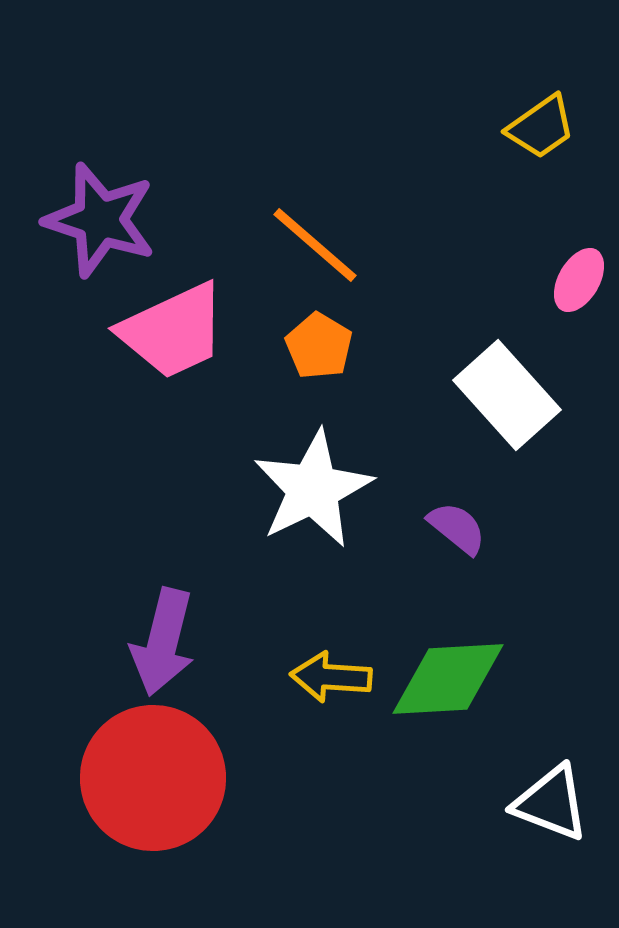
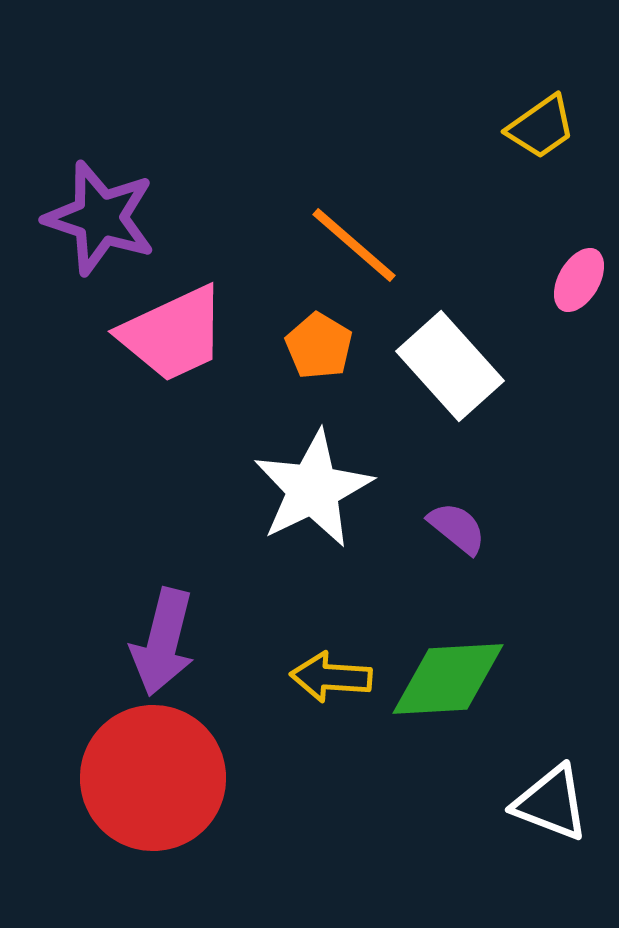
purple star: moved 2 px up
orange line: moved 39 px right
pink trapezoid: moved 3 px down
white rectangle: moved 57 px left, 29 px up
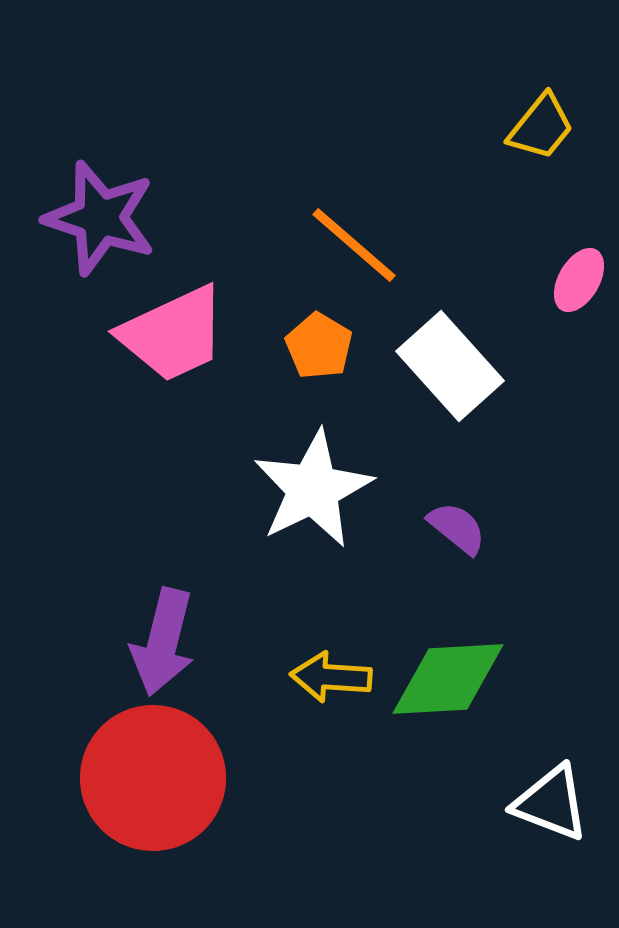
yellow trapezoid: rotated 16 degrees counterclockwise
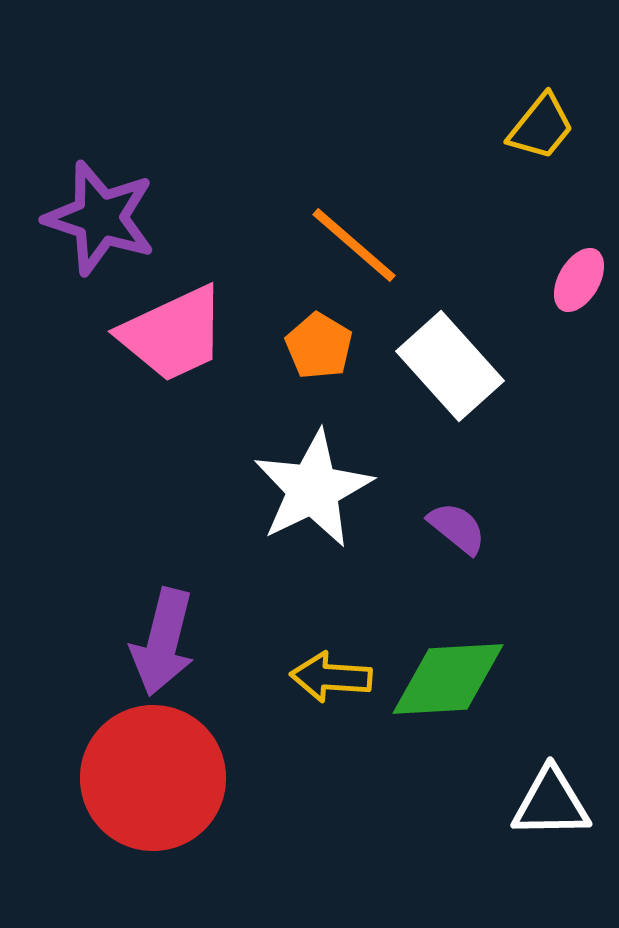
white triangle: rotated 22 degrees counterclockwise
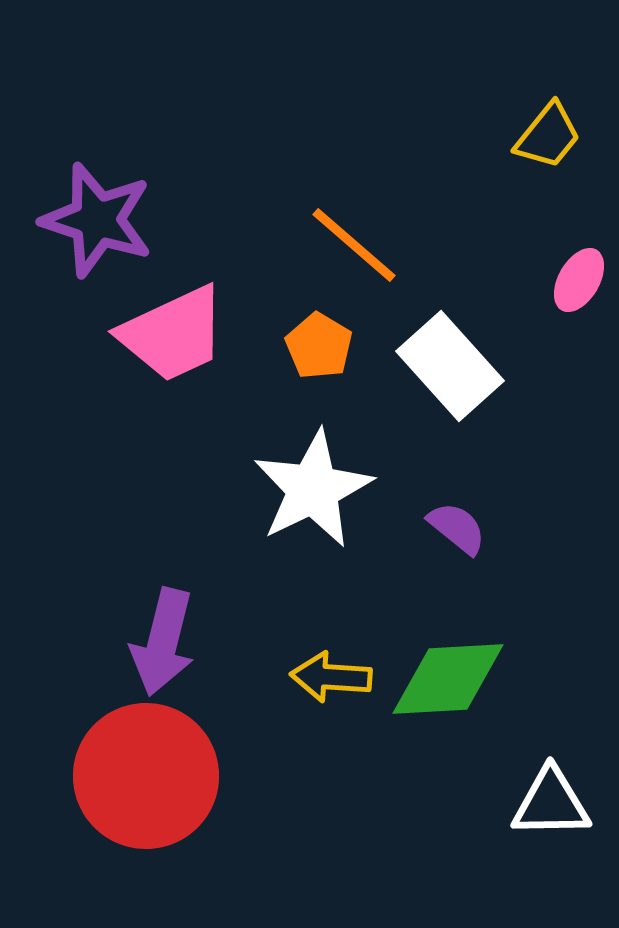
yellow trapezoid: moved 7 px right, 9 px down
purple star: moved 3 px left, 2 px down
red circle: moved 7 px left, 2 px up
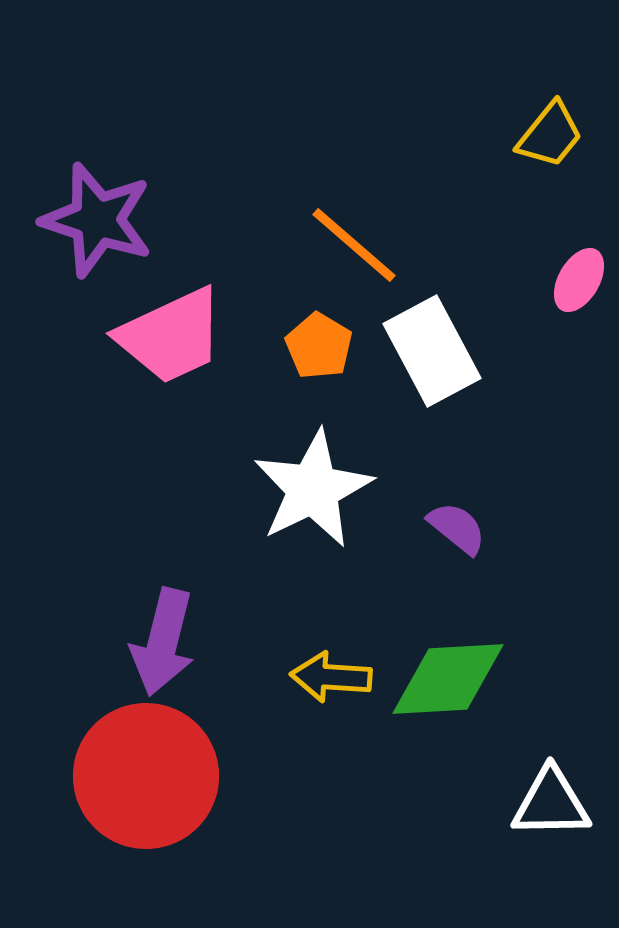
yellow trapezoid: moved 2 px right, 1 px up
pink trapezoid: moved 2 px left, 2 px down
white rectangle: moved 18 px left, 15 px up; rotated 14 degrees clockwise
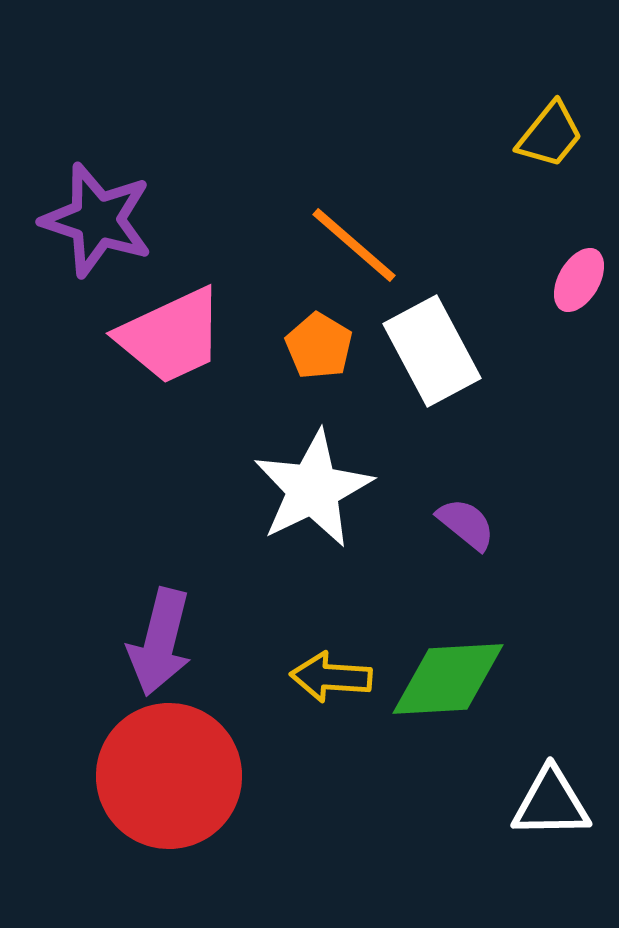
purple semicircle: moved 9 px right, 4 px up
purple arrow: moved 3 px left
red circle: moved 23 px right
